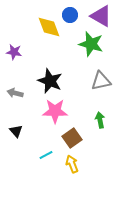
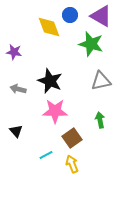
gray arrow: moved 3 px right, 4 px up
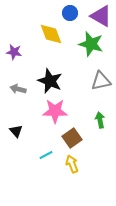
blue circle: moved 2 px up
yellow diamond: moved 2 px right, 7 px down
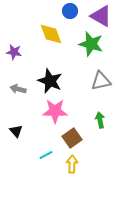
blue circle: moved 2 px up
yellow arrow: rotated 24 degrees clockwise
